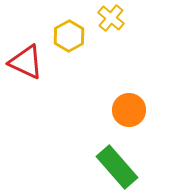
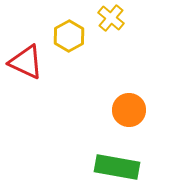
green rectangle: rotated 39 degrees counterclockwise
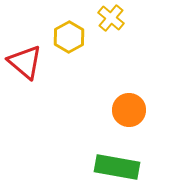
yellow hexagon: moved 1 px down
red triangle: moved 1 px left; rotated 15 degrees clockwise
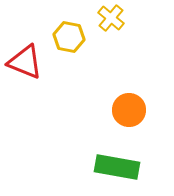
yellow hexagon: rotated 20 degrees counterclockwise
red triangle: rotated 18 degrees counterclockwise
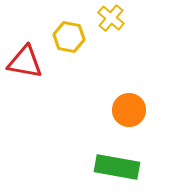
red triangle: rotated 12 degrees counterclockwise
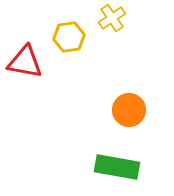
yellow cross: moved 1 px right; rotated 16 degrees clockwise
yellow hexagon: rotated 20 degrees counterclockwise
